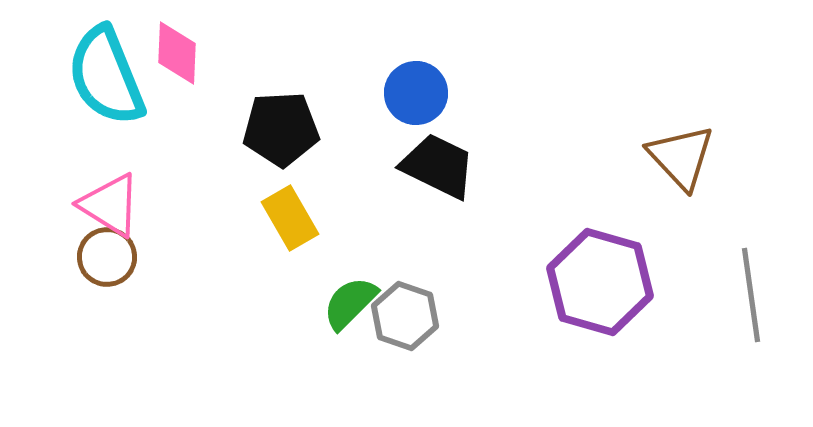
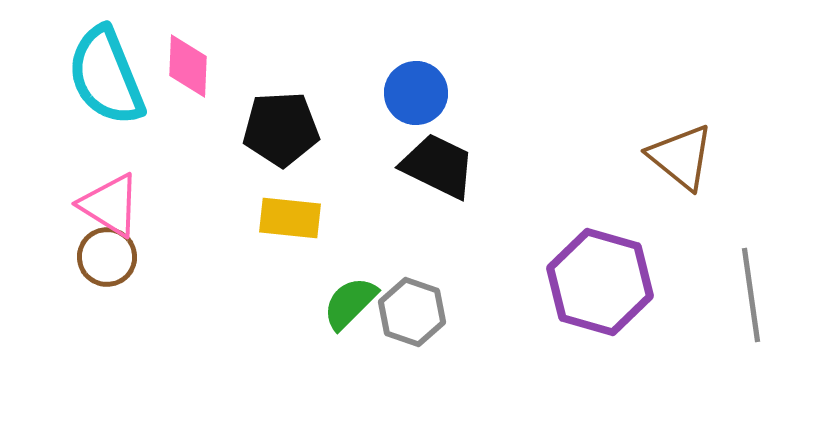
pink diamond: moved 11 px right, 13 px down
brown triangle: rotated 8 degrees counterclockwise
yellow rectangle: rotated 54 degrees counterclockwise
gray hexagon: moved 7 px right, 4 px up
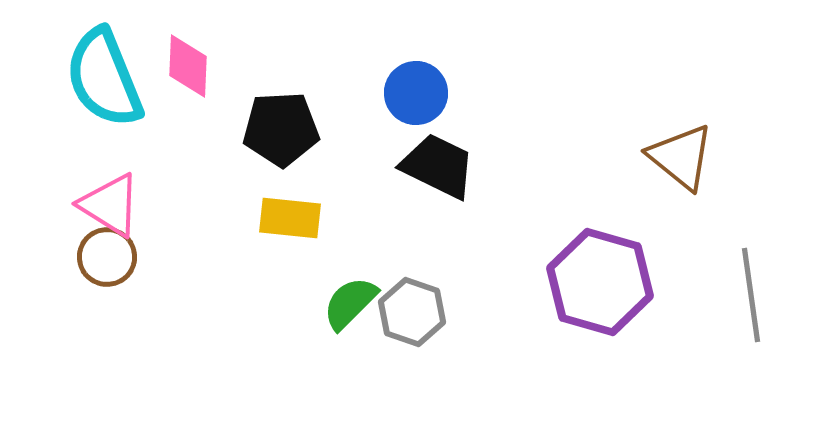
cyan semicircle: moved 2 px left, 2 px down
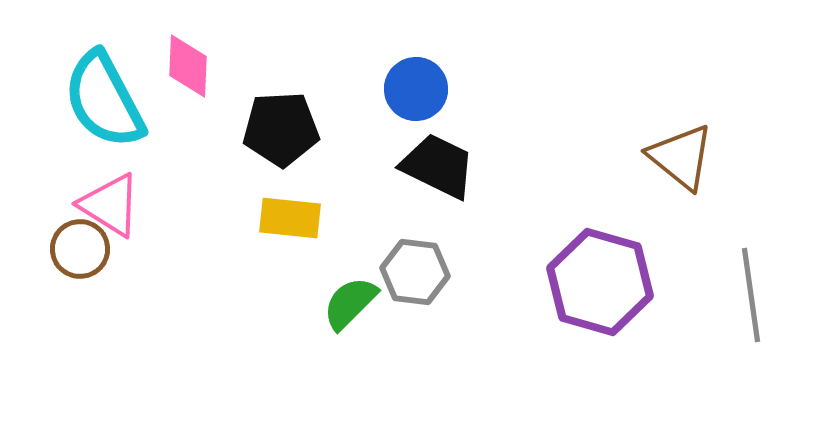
cyan semicircle: moved 22 px down; rotated 6 degrees counterclockwise
blue circle: moved 4 px up
brown circle: moved 27 px left, 8 px up
gray hexagon: moved 3 px right, 40 px up; rotated 12 degrees counterclockwise
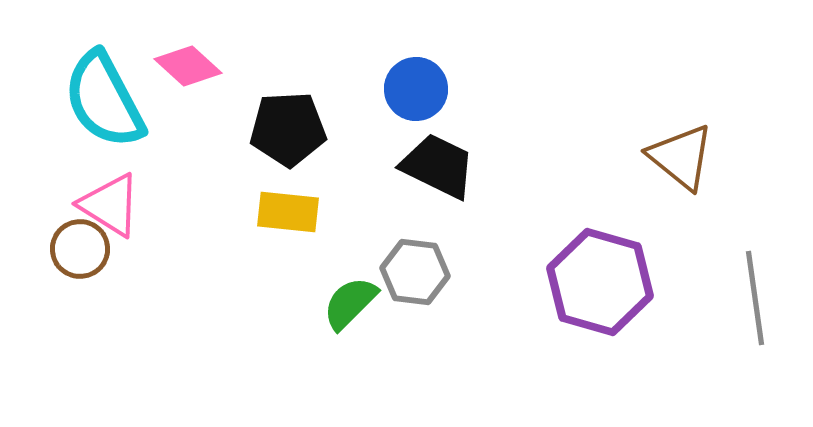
pink diamond: rotated 50 degrees counterclockwise
black pentagon: moved 7 px right
yellow rectangle: moved 2 px left, 6 px up
gray line: moved 4 px right, 3 px down
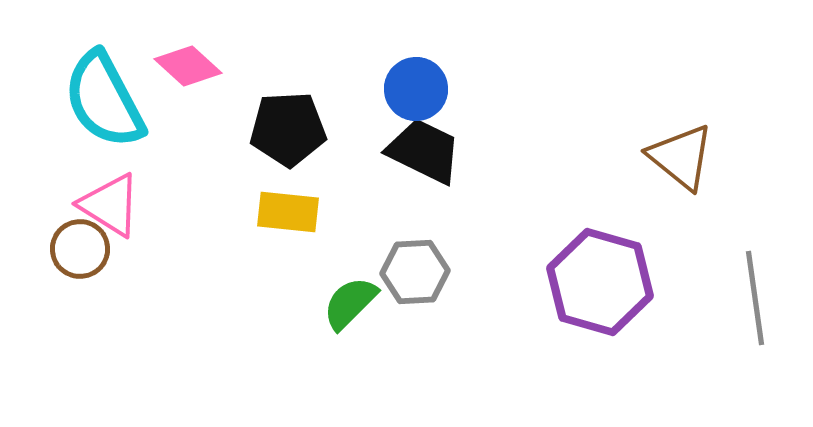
black trapezoid: moved 14 px left, 15 px up
gray hexagon: rotated 10 degrees counterclockwise
